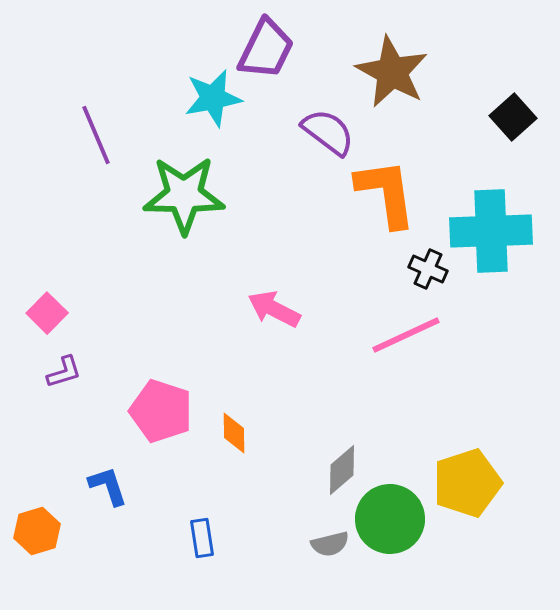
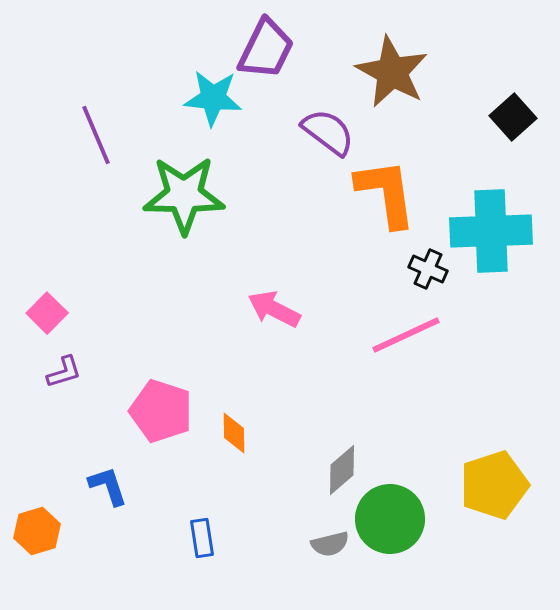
cyan star: rotated 16 degrees clockwise
yellow pentagon: moved 27 px right, 2 px down
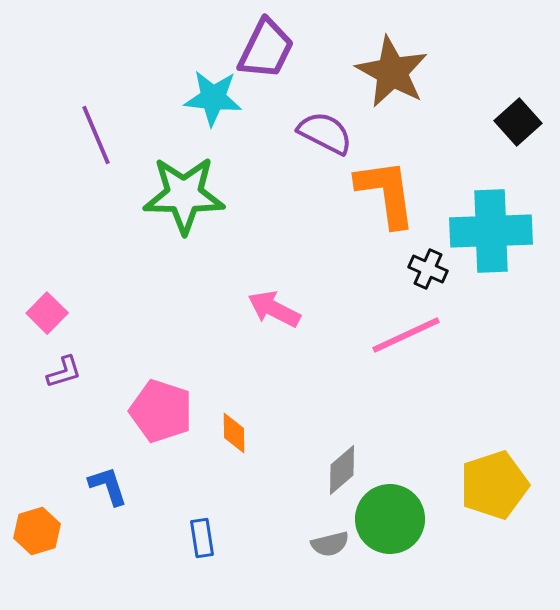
black square: moved 5 px right, 5 px down
purple semicircle: moved 3 px left, 1 px down; rotated 10 degrees counterclockwise
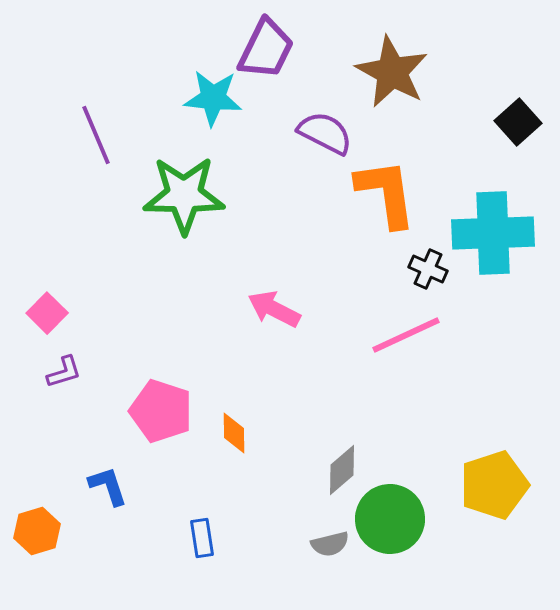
cyan cross: moved 2 px right, 2 px down
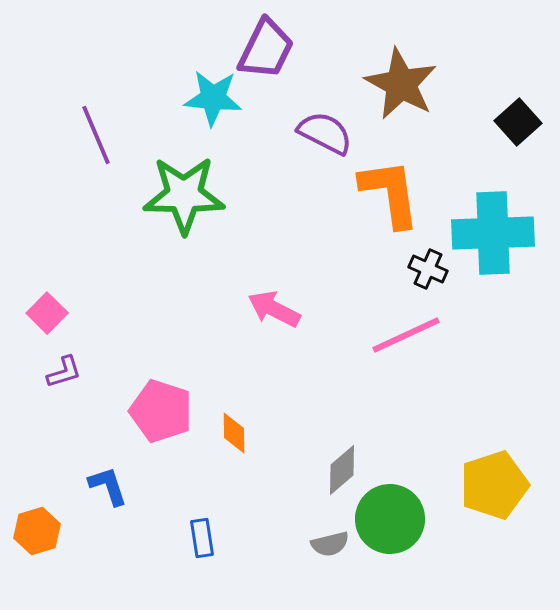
brown star: moved 9 px right, 12 px down
orange L-shape: moved 4 px right
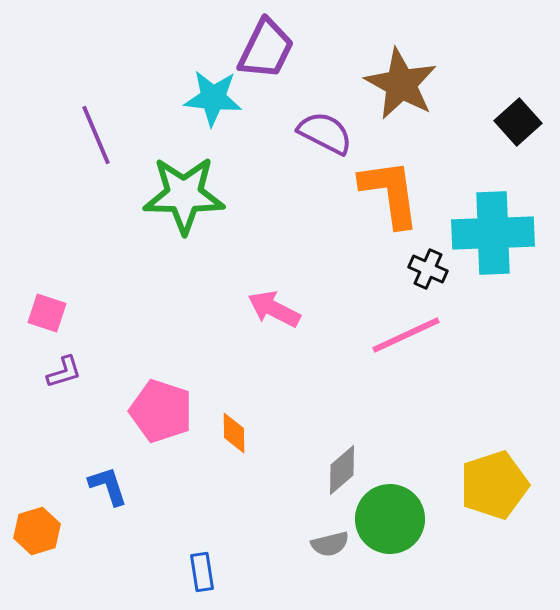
pink square: rotated 27 degrees counterclockwise
blue rectangle: moved 34 px down
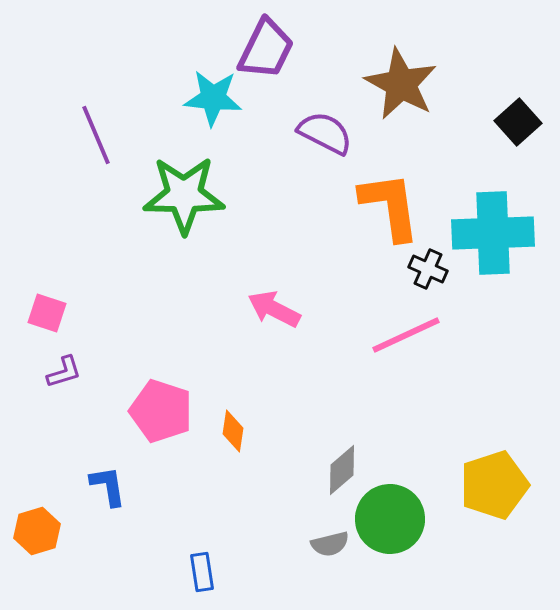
orange L-shape: moved 13 px down
orange diamond: moved 1 px left, 2 px up; rotated 9 degrees clockwise
blue L-shape: rotated 9 degrees clockwise
